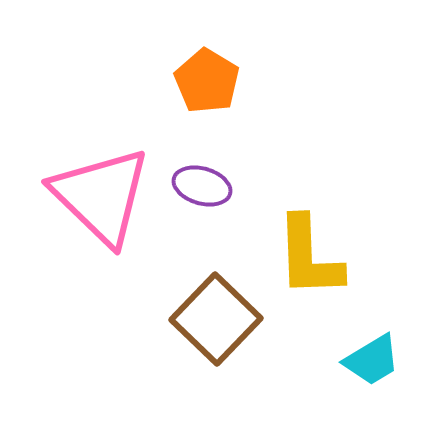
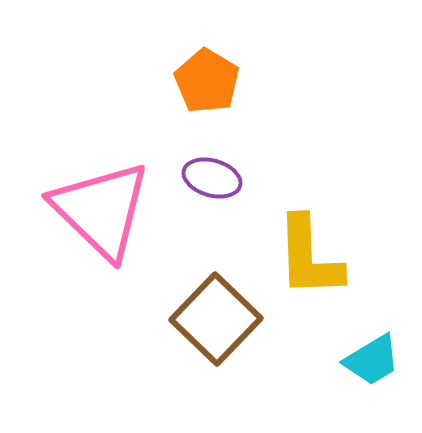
purple ellipse: moved 10 px right, 8 px up
pink triangle: moved 14 px down
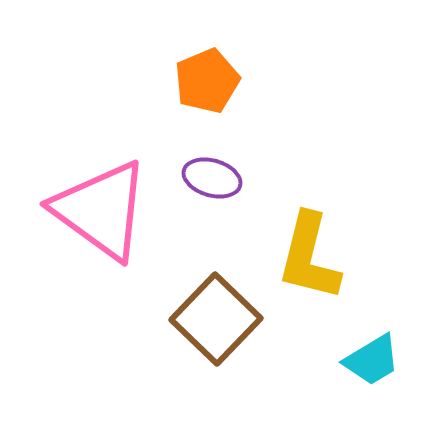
orange pentagon: rotated 18 degrees clockwise
pink triangle: rotated 8 degrees counterclockwise
yellow L-shape: rotated 16 degrees clockwise
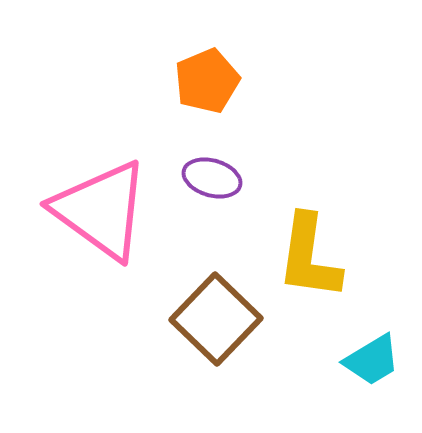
yellow L-shape: rotated 6 degrees counterclockwise
